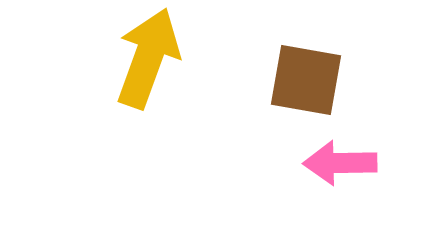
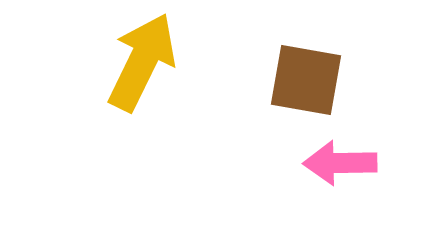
yellow arrow: moved 6 px left, 4 px down; rotated 6 degrees clockwise
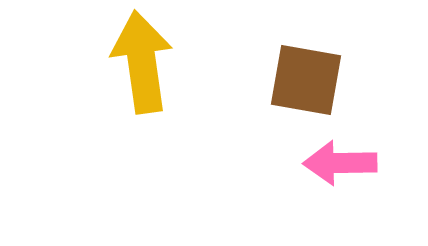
yellow arrow: rotated 34 degrees counterclockwise
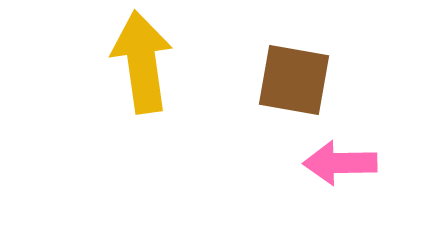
brown square: moved 12 px left
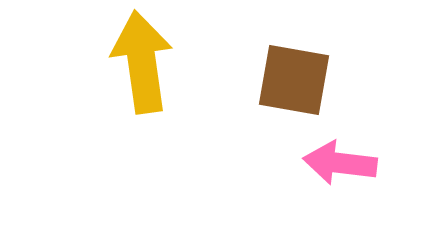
pink arrow: rotated 8 degrees clockwise
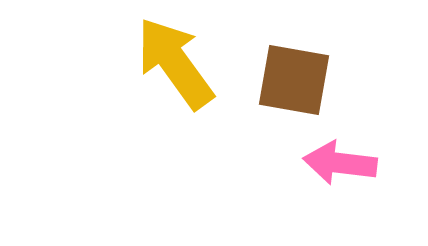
yellow arrow: moved 33 px right, 1 px down; rotated 28 degrees counterclockwise
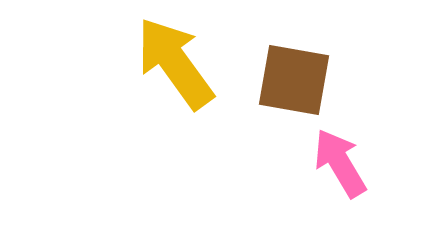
pink arrow: rotated 52 degrees clockwise
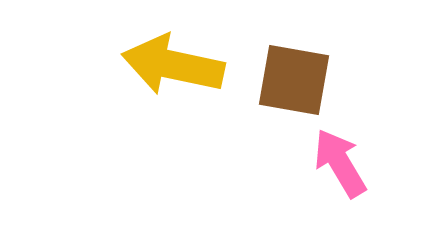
yellow arrow: moved 2 px left, 2 px down; rotated 42 degrees counterclockwise
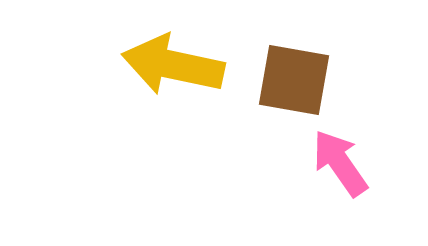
pink arrow: rotated 4 degrees counterclockwise
